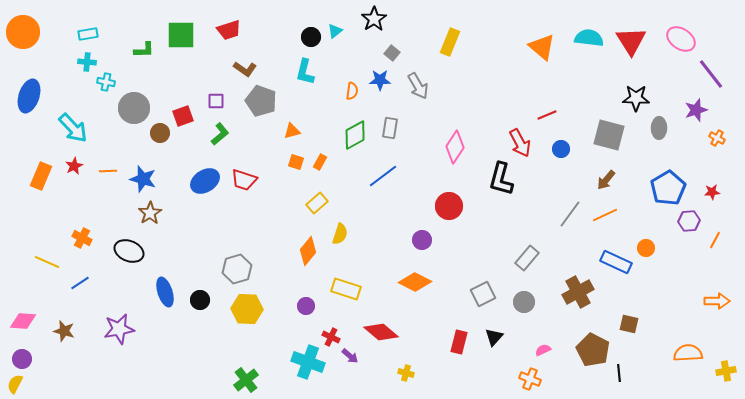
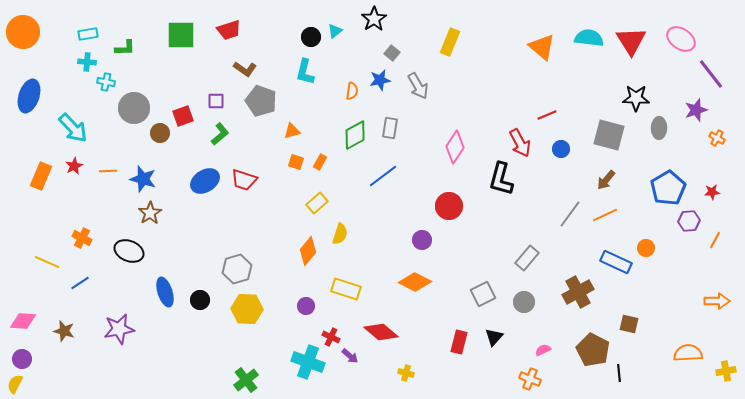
green L-shape at (144, 50): moved 19 px left, 2 px up
blue star at (380, 80): rotated 10 degrees counterclockwise
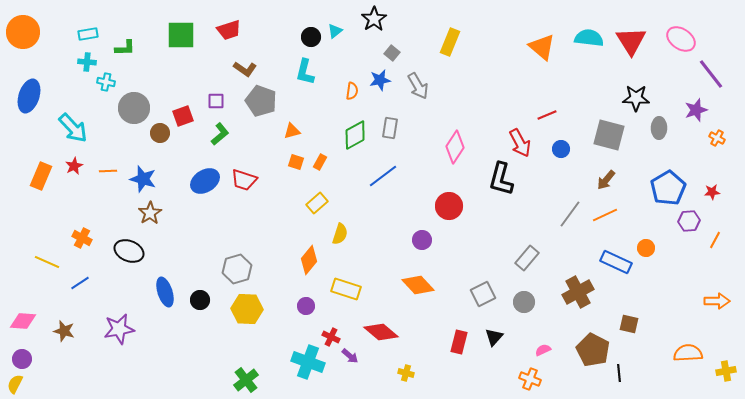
orange diamond at (308, 251): moved 1 px right, 9 px down
orange diamond at (415, 282): moved 3 px right, 3 px down; rotated 20 degrees clockwise
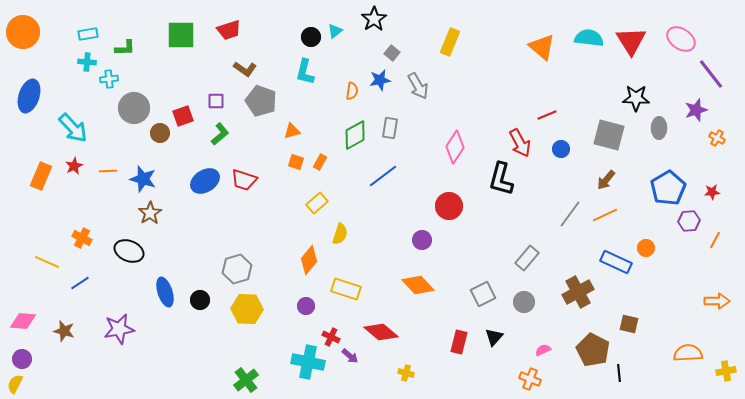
cyan cross at (106, 82): moved 3 px right, 3 px up; rotated 18 degrees counterclockwise
cyan cross at (308, 362): rotated 8 degrees counterclockwise
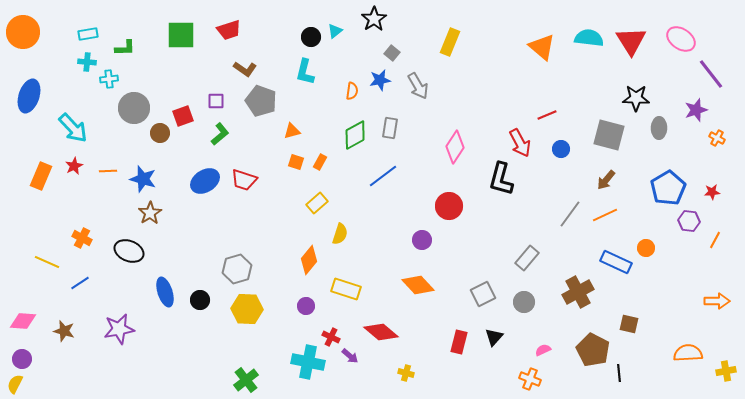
purple hexagon at (689, 221): rotated 10 degrees clockwise
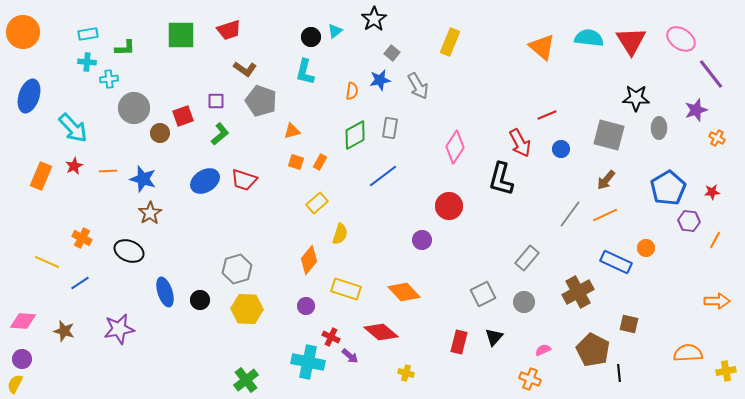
orange diamond at (418, 285): moved 14 px left, 7 px down
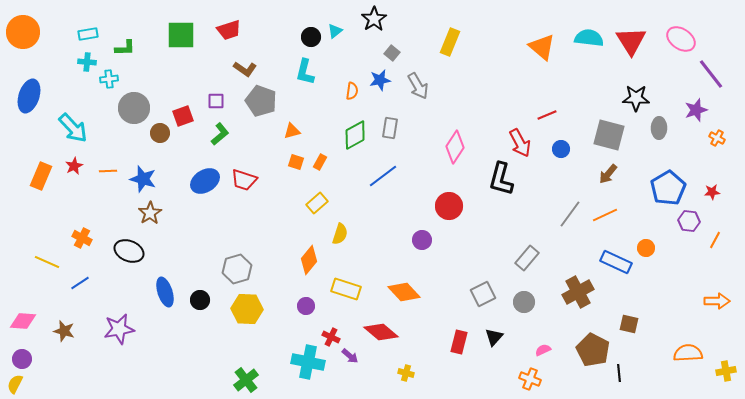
brown arrow at (606, 180): moved 2 px right, 6 px up
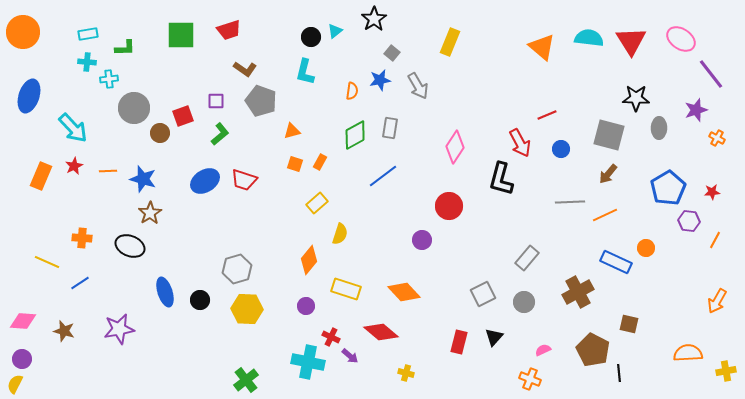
orange square at (296, 162): moved 1 px left, 2 px down
gray line at (570, 214): moved 12 px up; rotated 52 degrees clockwise
orange cross at (82, 238): rotated 24 degrees counterclockwise
black ellipse at (129, 251): moved 1 px right, 5 px up
orange arrow at (717, 301): rotated 120 degrees clockwise
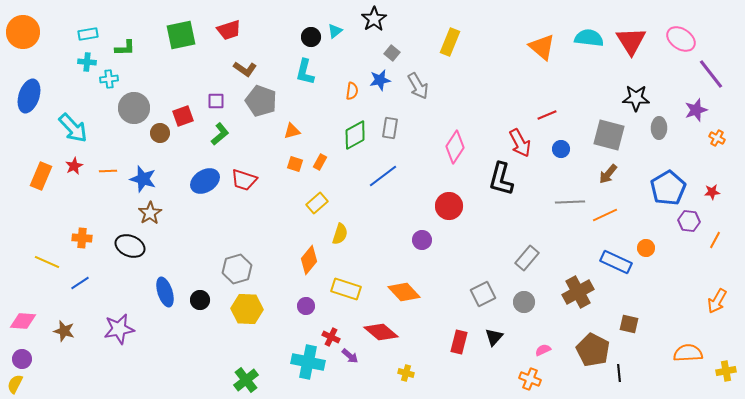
green square at (181, 35): rotated 12 degrees counterclockwise
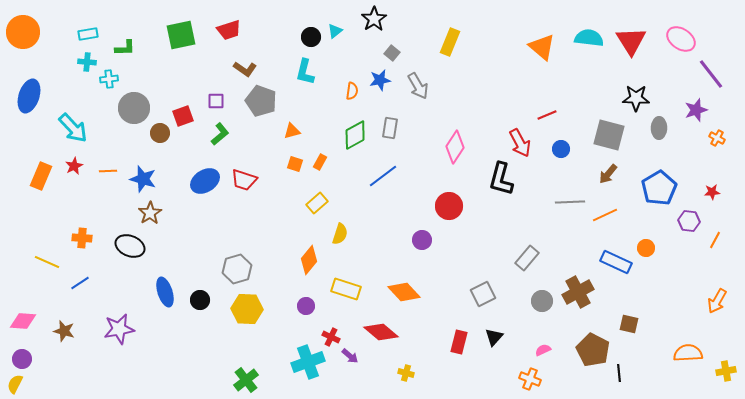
blue pentagon at (668, 188): moved 9 px left
gray circle at (524, 302): moved 18 px right, 1 px up
cyan cross at (308, 362): rotated 32 degrees counterclockwise
